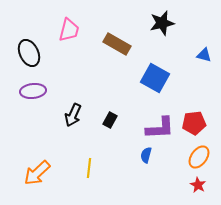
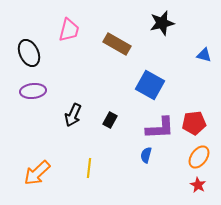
blue square: moved 5 px left, 7 px down
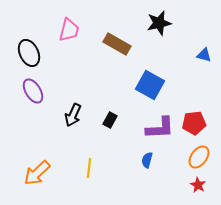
black star: moved 3 px left
purple ellipse: rotated 65 degrees clockwise
blue semicircle: moved 1 px right, 5 px down
